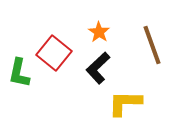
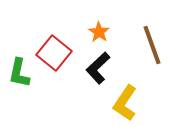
yellow L-shape: rotated 57 degrees counterclockwise
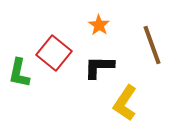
orange star: moved 7 px up
black L-shape: moved 1 px right, 1 px up; rotated 44 degrees clockwise
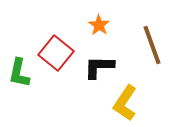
red square: moved 2 px right
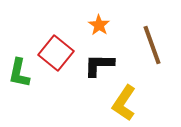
black L-shape: moved 2 px up
yellow L-shape: moved 1 px left
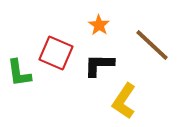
brown line: rotated 27 degrees counterclockwise
red square: rotated 16 degrees counterclockwise
green L-shape: rotated 20 degrees counterclockwise
yellow L-shape: moved 2 px up
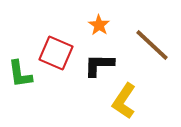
green L-shape: moved 1 px right, 1 px down
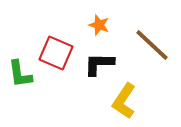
orange star: rotated 15 degrees counterclockwise
black L-shape: moved 1 px up
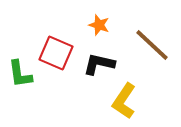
black L-shape: rotated 12 degrees clockwise
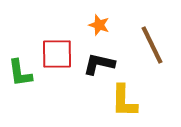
brown line: rotated 21 degrees clockwise
red square: moved 1 px right, 1 px down; rotated 24 degrees counterclockwise
green L-shape: moved 1 px up
yellow L-shape: rotated 33 degrees counterclockwise
